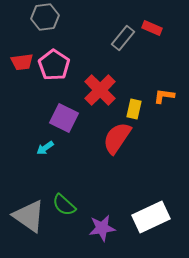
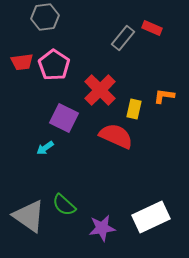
red semicircle: moved 1 px left, 2 px up; rotated 80 degrees clockwise
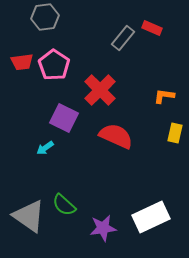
yellow rectangle: moved 41 px right, 24 px down
purple star: moved 1 px right
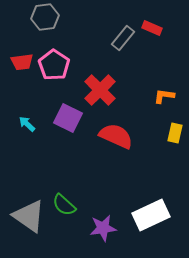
purple square: moved 4 px right
cyan arrow: moved 18 px left, 24 px up; rotated 78 degrees clockwise
white rectangle: moved 2 px up
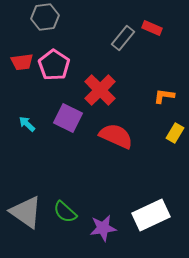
yellow rectangle: rotated 18 degrees clockwise
green semicircle: moved 1 px right, 7 px down
gray triangle: moved 3 px left, 4 px up
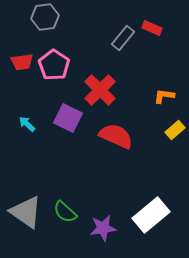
yellow rectangle: moved 3 px up; rotated 18 degrees clockwise
white rectangle: rotated 15 degrees counterclockwise
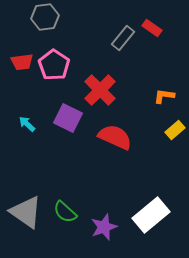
red rectangle: rotated 12 degrees clockwise
red semicircle: moved 1 px left, 1 px down
purple star: moved 1 px right, 1 px up; rotated 12 degrees counterclockwise
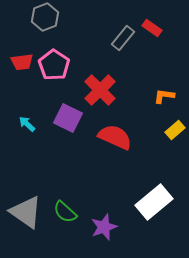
gray hexagon: rotated 12 degrees counterclockwise
white rectangle: moved 3 px right, 13 px up
